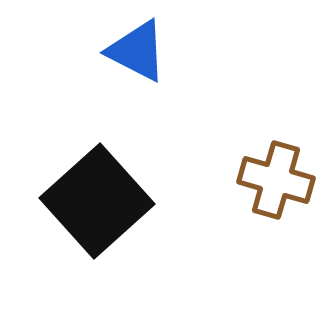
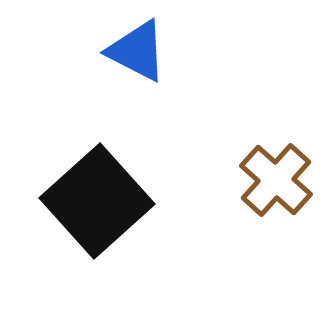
brown cross: rotated 26 degrees clockwise
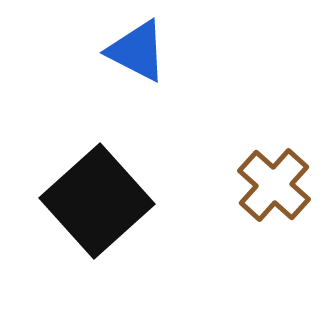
brown cross: moved 2 px left, 5 px down
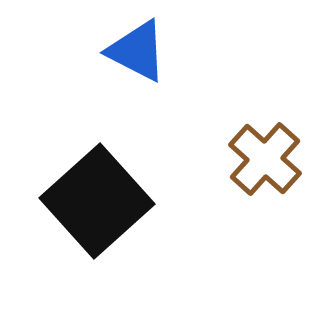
brown cross: moved 9 px left, 26 px up
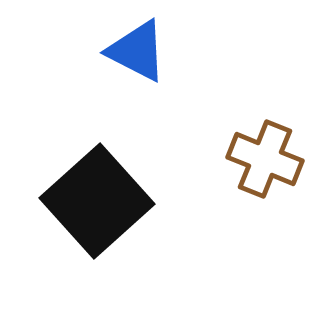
brown cross: rotated 20 degrees counterclockwise
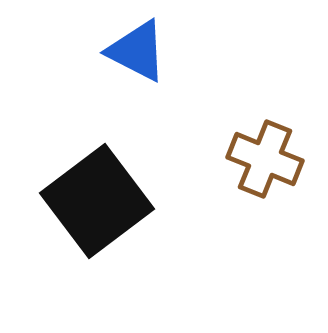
black square: rotated 5 degrees clockwise
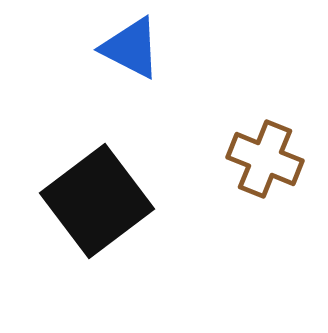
blue triangle: moved 6 px left, 3 px up
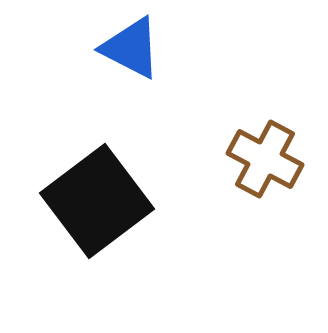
brown cross: rotated 6 degrees clockwise
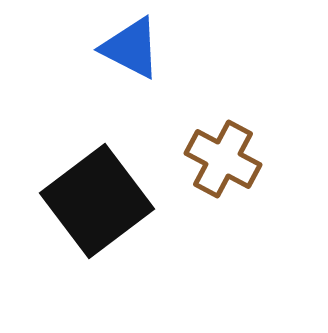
brown cross: moved 42 px left
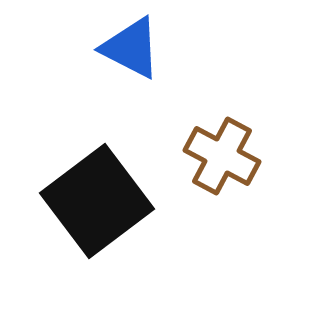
brown cross: moved 1 px left, 3 px up
